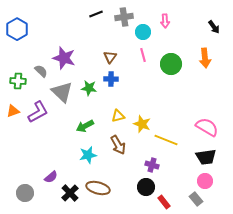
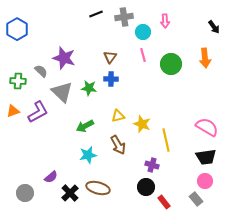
yellow line: rotated 55 degrees clockwise
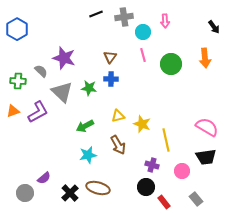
purple semicircle: moved 7 px left, 1 px down
pink circle: moved 23 px left, 10 px up
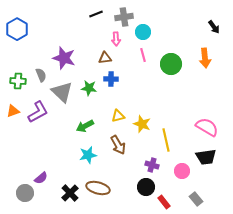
pink arrow: moved 49 px left, 18 px down
brown triangle: moved 5 px left, 1 px down; rotated 48 degrees clockwise
gray semicircle: moved 4 px down; rotated 24 degrees clockwise
purple semicircle: moved 3 px left
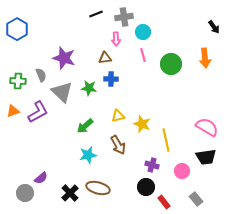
green arrow: rotated 12 degrees counterclockwise
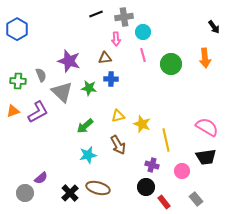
purple star: moved 5 px right, 3 px down
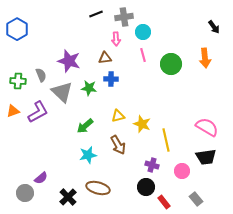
black cross: moved 2 px left, 4 px down
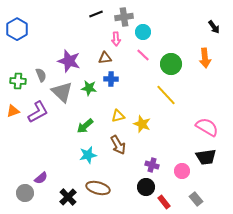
pink line: rotated 32 degrees counterclockwise
yellow line: moved 45 px up; rotated 30 degrees counterclockwise
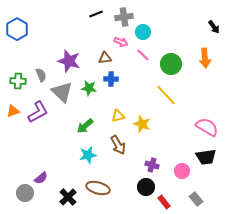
pink arrow: moved 5 px right, 3 px down; rotated 64 degrees counterclockwise
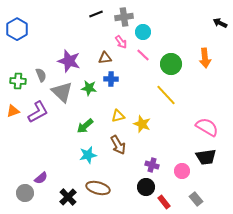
black arrow: moved 6 px right, 4 px up; rotated 152 degrees clockwise
pink arrow: rotated 32 degrees clockwise
